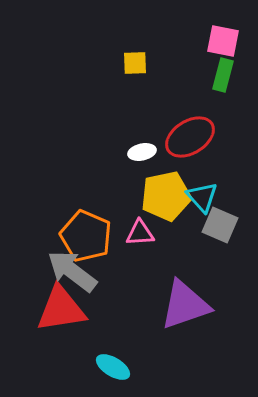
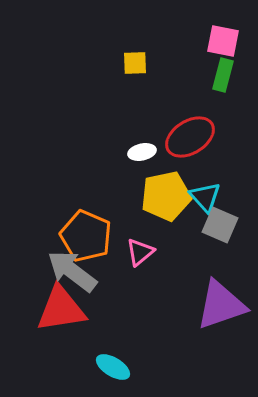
cyan triangle: moved 3 px right
pink triangle: moved 19 px down; rotated 36 degrees counterclockwise
purple triangle: moved 36 px right
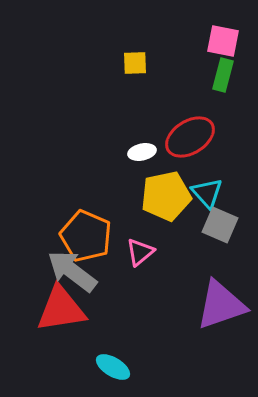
cyan triangle: moved 2 px right, 4 px up
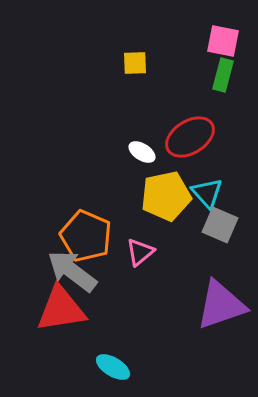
white ellipse: rotated 44 degrees clockwise
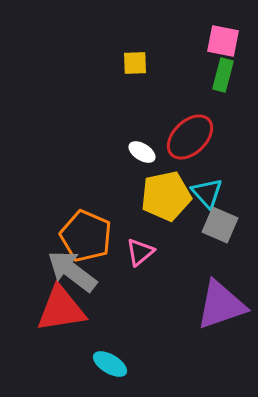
red ellipse: rotated 12 degrees counterclockwise
cyan ellipse: moved 3 px left, 3 px up
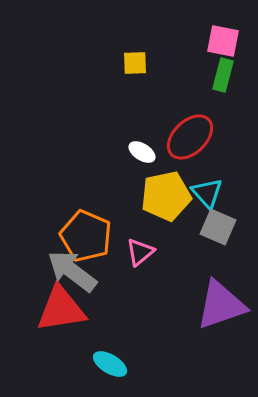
gray square: moved 2 px left, 2 px down
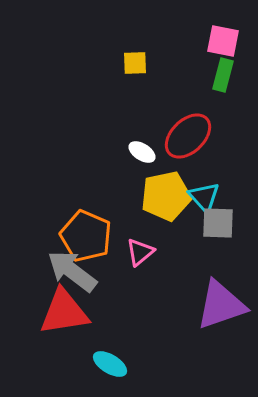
red ellipse: moved 2 px left, 1 px up
cyan triangle: moved 3 px left, 4 px down
gray square: moved 4 px up; rotated 21 degrees counterclockwise
red triangle: moved 3 px right, 3 px down
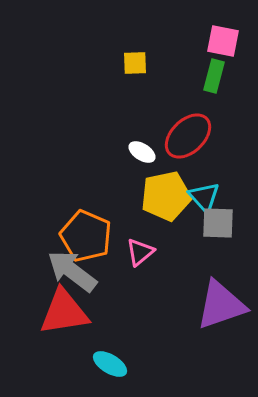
green rectangle: moved 9 px left, 1 px down
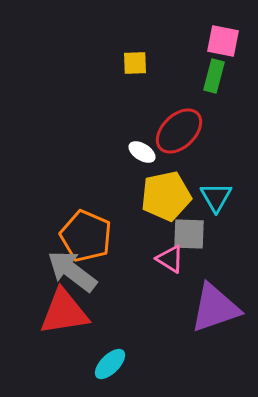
red ellipse: moved 9 px left, 5 px up
cyan triangle: moved 12 px right; rotated 12 degrees clockwise
gray square: moved 29 px left, 11 px down
pink triangle: moved 30 px right, 7 px down; rotated 48 degrees counterclockwise
purple triangle: moved 6 px left, 3 px down
cyan ellipse: rotated 76 degrees counterclockwise
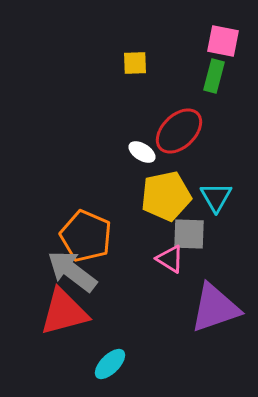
red triangle: rotated 6 degrees counterclockwise
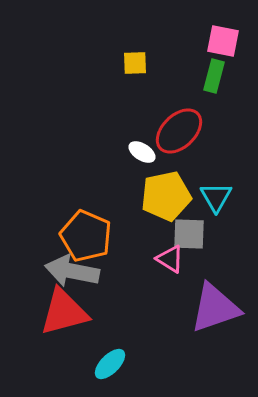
gray arrow: rotated 26 degrees counterclockwise
